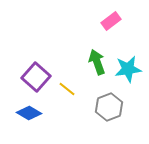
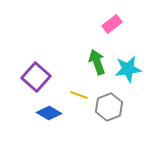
pink rectangle: moved 1 px right, 3 px down
yellow line: moved 12 px right, 6 px down; rotated 18 degrees counterclockwise
blue diamond: moved 20 px right
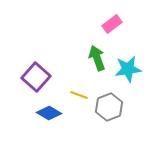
green arrow: moved 4 px up
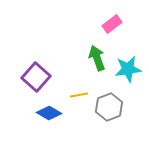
yellow line: rotated 30 degrees counterclockwise
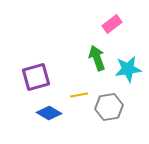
purple square: rotated 32 degrees clockwise
gray hexagon: rotated 12 degrees clockwise
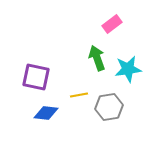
purple square: rotated 28 degrees clockwise
blue diamond: moved 3 px left; rotated 25 degrees counterclockwise
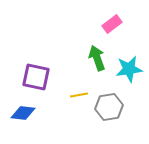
cyan star: moved 1 px right
blue diamond: moved 23 px left
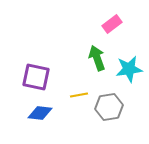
blue diamond: moved 17 px right
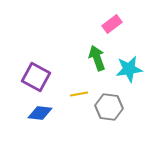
purple square: rotated 16 degrees clockwise
yellow line: moved 1 px up
gray hexagon: rotated 16 degrees clockwise
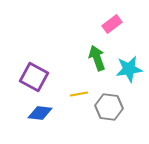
purple square: moved 2 px left
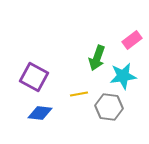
pink rectangle: moved 20 px right, 16 px down
green arrow: rotated 140 degrees counterclockwise
cyan star: moved 6 px left, 7 px down
